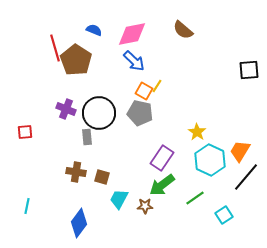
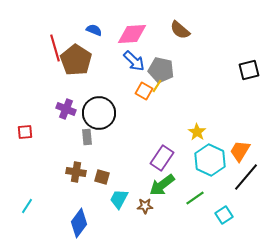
brown semicircle: moved 3 px left
pink diamond: rotated 8 degrees clockwise
black square: rotated 10 degrees counterclockwise
gray pentagon: moved 21 px right, 43 px up
cyan line: rotated 21 degrees clockwise
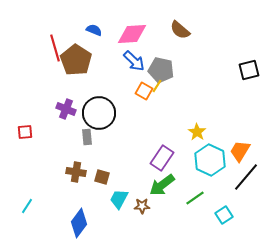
brown star: moved 3 px left
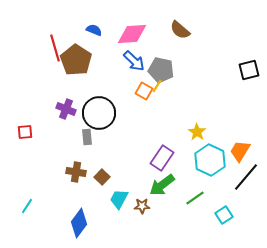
brown square: rotated 28 degrees clockwise
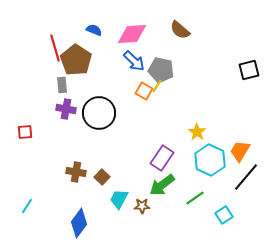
purple cross: rotated 12 degrees counterclockwise
gray rectangle: moved 25 px left, 52 px up
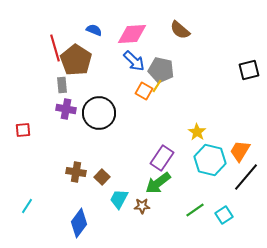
red square: moved 2 px left, 2 px up
cyan hexagon: rotated 12 degrees counterclockwise
green arrow: moved 4 px left, 2 px up
green line: moved 12 px down
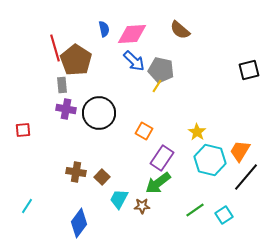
blue semicircle: moved 10 px right, 1 px up; rotated 56 degrees clockwise
orange square: moved 40 px down
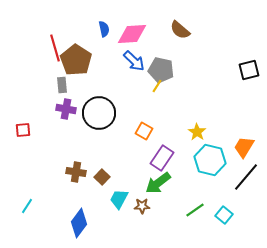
orange trapezoid: moved 4 px right, 4 px up
cyan square: rotated 18 degrees counterclockwise
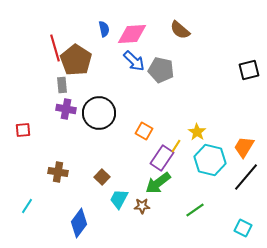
yellow line: moved 19 px right, 60 px down
brown cross: moved 18 px left
cyan square: moved 19 px right, 13 px down; rotated 12 degrees counterclockwise
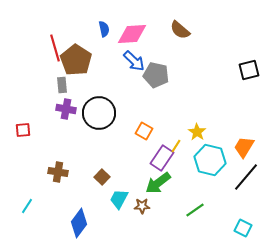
gray pentagon: moved 5 px left, 5 px down
